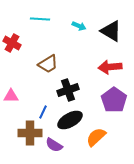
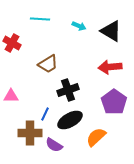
purple pentagon: moved 2 px down
blue line: moved 2 px right, 2 px down
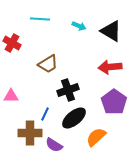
black ellipse: moved 4 px right, 2 px up; rotated 10 degrees counterclockwise
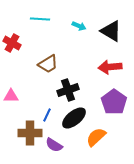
blue line: moved 2 px right, 1 px down
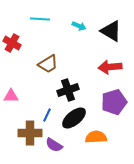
purple pentagon: rotated 20 degrees clockwise
orange semicircle: rotated 40 degrees clockwise
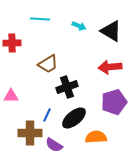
red cross: rotated 30 degrees counterclockwise
black cross: moved 1 px left, 3 px up
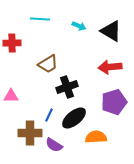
blue line: moved 2 px right
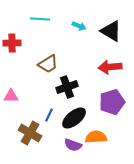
purple pentagon: moved 2 px left
brown cross: rotated 30 degrees clockwise
purple semicircle: moved 19 px right; rotated 12 degrees counterclockwise
